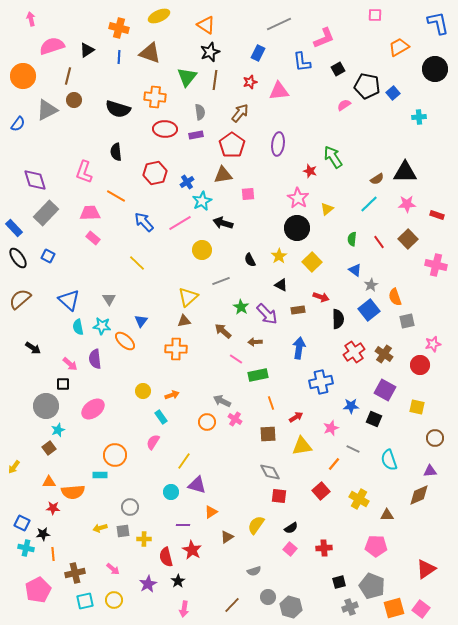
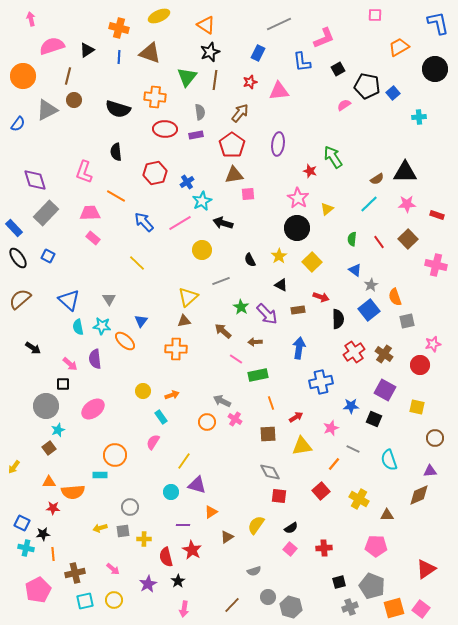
brown triangle at (223, 175): moved 11 px right
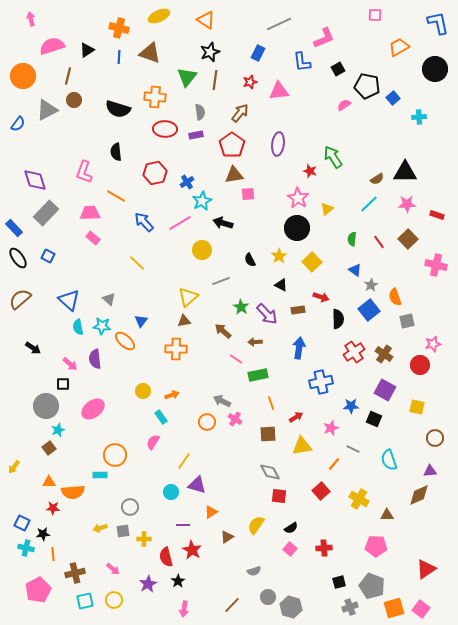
orange triangle at (206, 25): moved 5 px up
blue square at (393, 93): moved 5 px down
gray triangle at (109, 299): rotated 16 degrees counterclockwise
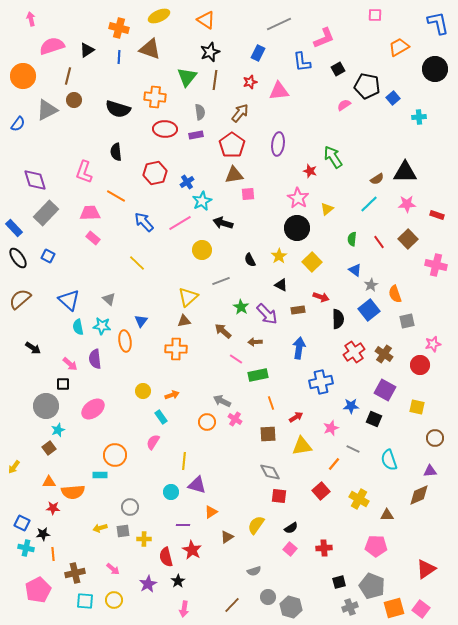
brown triangle at (150, 53): moved 4 px up
orange semicircle at (395, 297): moved 3 px up
orange ellipse at (125, 341): rotated 40 degrees clockwise
yellow line at (184, 461): rotated 30 degrees counterclockwise
cyan square at (85, 601): rotated 18 degrees clockwise
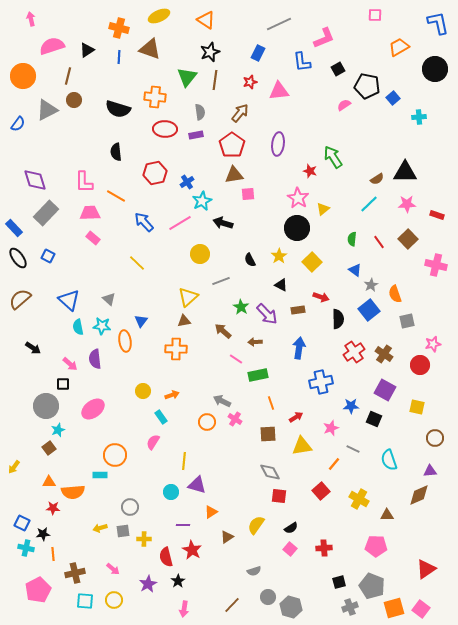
pink L-shape at (84, 172): moved 10 px down; rotated 20 degrees counterclockwise
yellow triangle at (327, 209): moved 4 px left
yellow circle at (202, 250): moved 2 px left, 4 px down
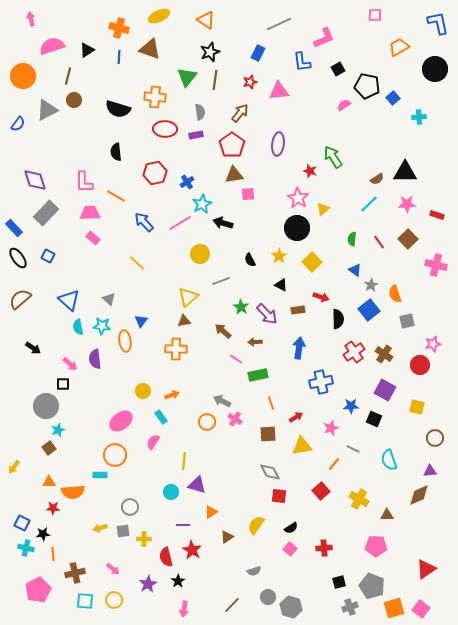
cyan star at (202, 201): moved 3 px down
pink ellipse at (93, 409): moved 28 px right, 12 px down
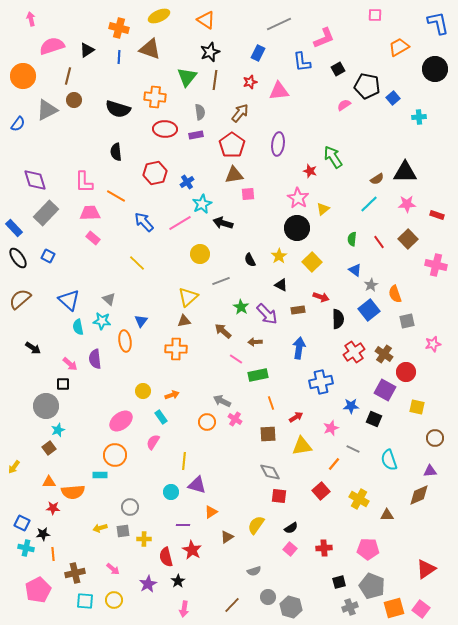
cyan star at (102, 326): moved 5 px up
red circle at (420, 365): moved 14 px left, 7 px down
pink pentagon at (376, 546): moved 8 px left, 3 px down
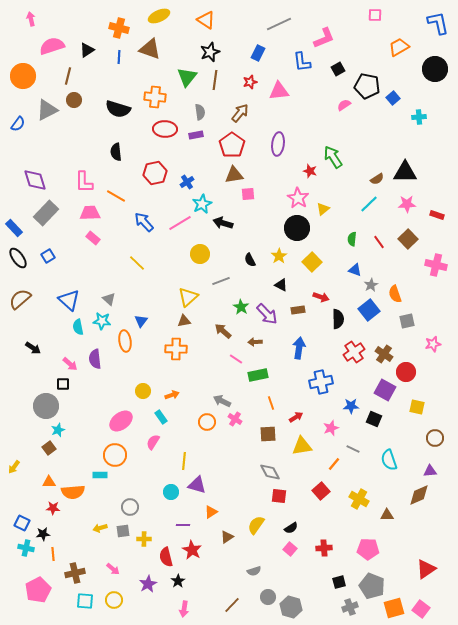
blue square at (48, 256): rotated 32 degrees clockwise
blue triangle at (355, 270): rotated 16 degrees counterclockwise
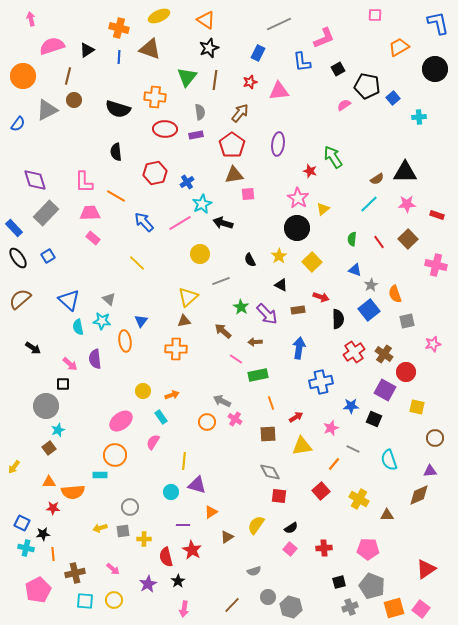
black star at (210, 52): moved 1 px left, 4 px up
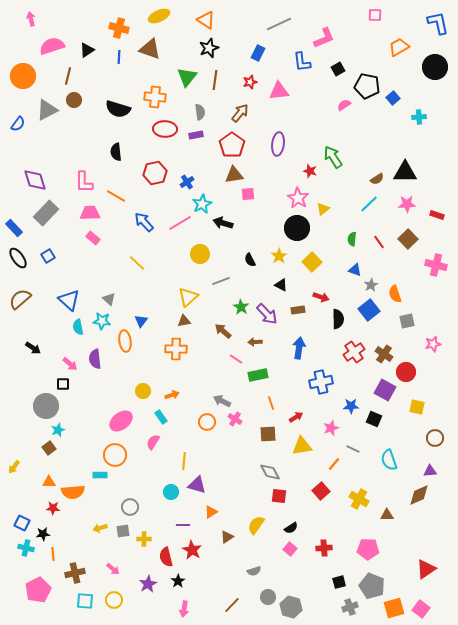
black circle at (435, 69): moved 2 px up
